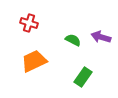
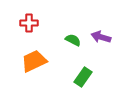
red cross: rotated 18 degrees counterclockwise
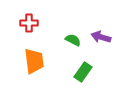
orange trapezoid: rotated 108 degrees clockwise
green rectangle: moved 5 px up
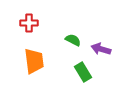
purple arrow: moved 12 px down
green rectangle: rotated 66 degrees counterclockwise
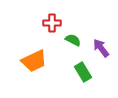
red cross: moved 23 px right
purple arrow: moved 1 px up; rotated 36 degrees clockwise
orange trapezoid: rotated 72 degrees clockwise
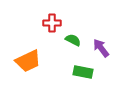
orange trapezoid: moved 6 px left
green rectangle: rotated 48 degrees counterclockwise
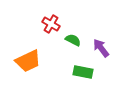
red cross: moved 1 px left, 1 px down; rotated 30 degrees clockwise
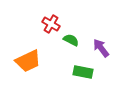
green semicircle: moved 2 px left
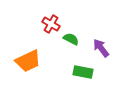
green semicircle: moved 1 px up
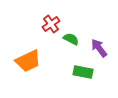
red cross: rotated 24 degrees clockwise
purple arrow: moved 2 px left
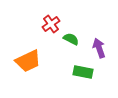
purple arrow: rotated 18 degrees clockwise
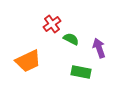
red cross: moved 1 px right
green rectangle: moved 2 px left
